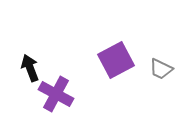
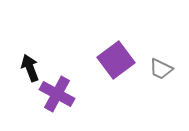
purple square: rotated 9 degrees counterclockwise
purple cross: moved 1 px right
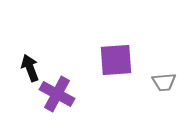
purple square: rotated 33 degrees clockwise
gray trapezoid: moved 3 px right, 13 px down; rotated 30 degrees counterclockwise
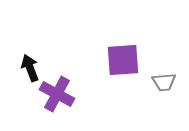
purple square: moved 7 px right
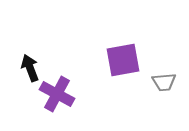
purple square: rotated 6 degrees counterclockwise
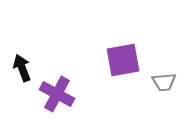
black arrow: moved 8 px left
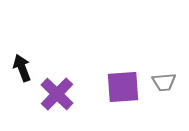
purple square: moved 27 px down; rotated 6 degrees clockwise
purple cross: rotated 16 degrees clockwise
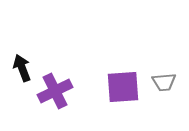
purple cross: moved 2 px left, 3 px up; rotated 20 degrees clockwise
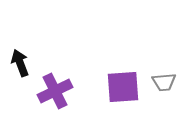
black arrow: moved 2 px left, 5 px up
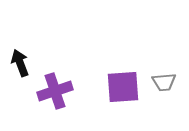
purple cross: rotated 8 degrees clockwise
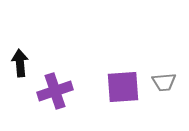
black arrow: rotated 16 degrees clockwise
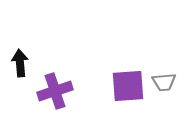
purple square: moved 5 px right, 1 px up
